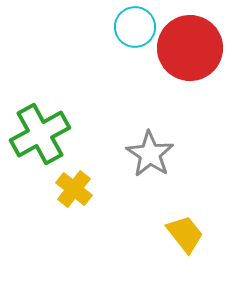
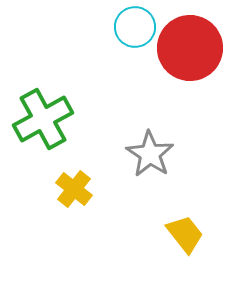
green cross: moved 3 px right, 15 px up
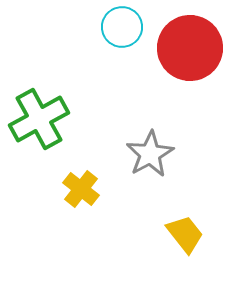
cyan circle: moved 13 px left
green cross: moved 4 px left
gray star: rotated 9 degrees clockwise
yellow cross: moved 7 px right
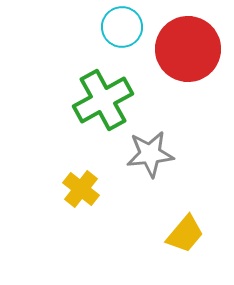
red circle: moved 2 px left, 1 px down
green cross: moved 64 px right, 19 px up
gray star: rotated 24 degrees clockwise
yellow trapezoid: rotated 78 degrees clockwise
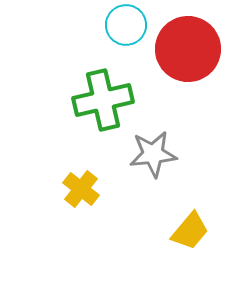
cyan circle: moved 4 px right, 2 px up
green cross: rotated 16 degrees clockwise
gray star: moved 3 px right
yellow trapezoid: moved 5 px right, 3 px up
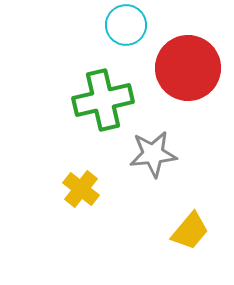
red circle: moved 19 px down
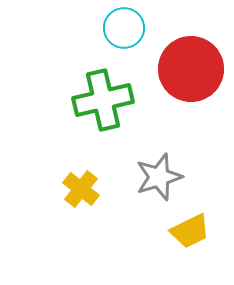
cyan circle: moved 2 px left, 3 px down
red circle: moved 3 px right, 1 px down
gray star: moved 6 px right, 23 px down; rotated 12 degrees counterclockwise
yellow trapezoid: rotated 24 degrees clockwise
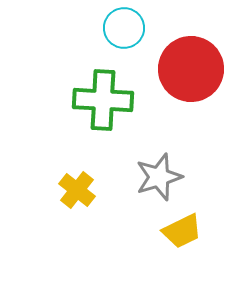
green cross: rotated 16 degrees clockwise
yellow cross: moved 4 px left, 1 px down
yellow trapezoid: moved 8 px left
